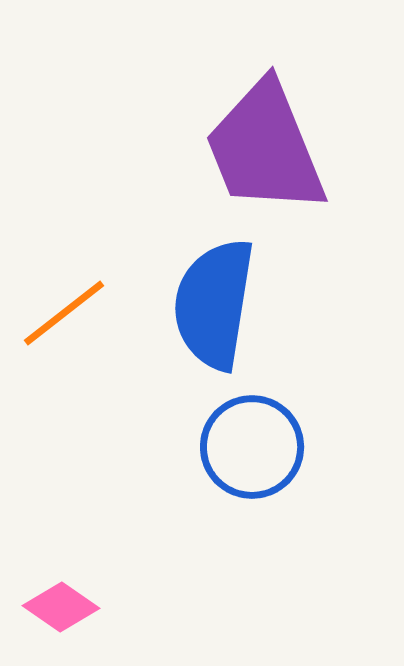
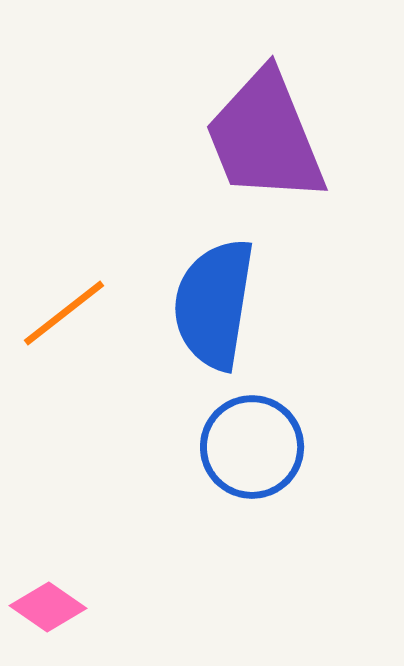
purple trapezoid: moved 11 px up
pink diamond: moved 13 px left
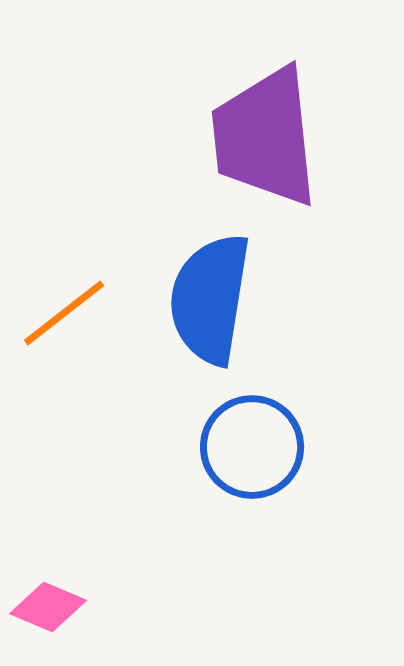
purple trapezoid: rotated 16 degrees clockwise
blue semicircle: moved 4 px left, 5 px up
pink diamond: rotated 12 degrees counterclockwise
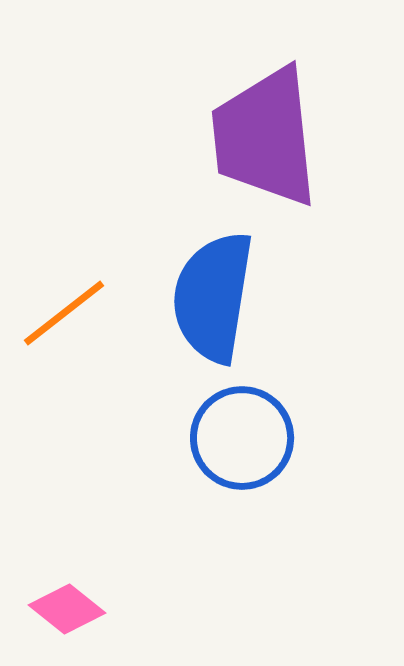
blue semicircle: moved 3 px right, 2 px up
blue circle: moved 10 px left, 9 px up
pink diamond: moved 19 px right, 2 px down; rotated 16 degrees clockwise
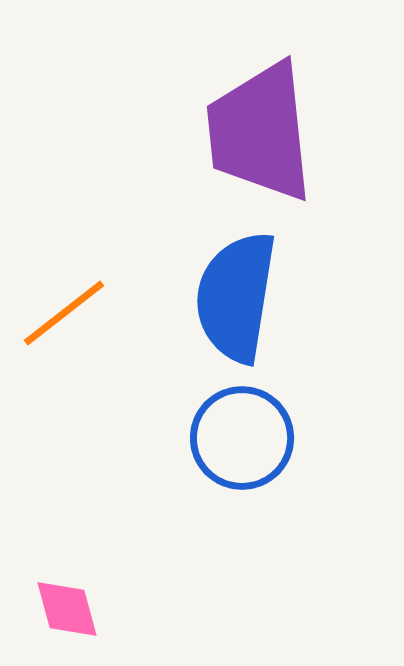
purple trapezoid: moved 5 px left, 5 px up
blue semicircle: moved 23 px right
pink diamond: rotated 36 degrees clockwise
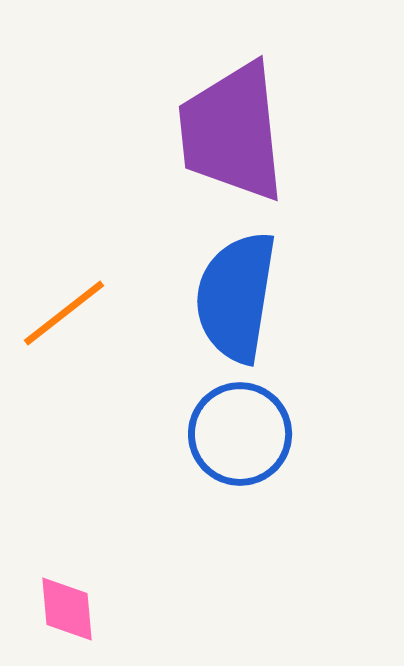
purple trapezoid: moved 28 px left
blue circle: moved 2 px left, 4 px up
pink diamond: rotated 10 degrees clockwise
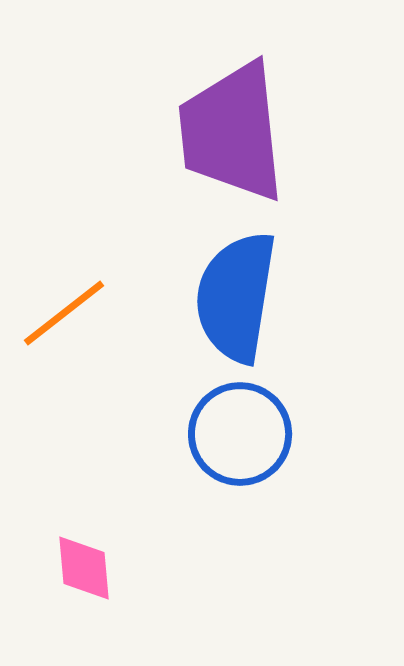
pink diamond: moved 17 px right, 41 px up
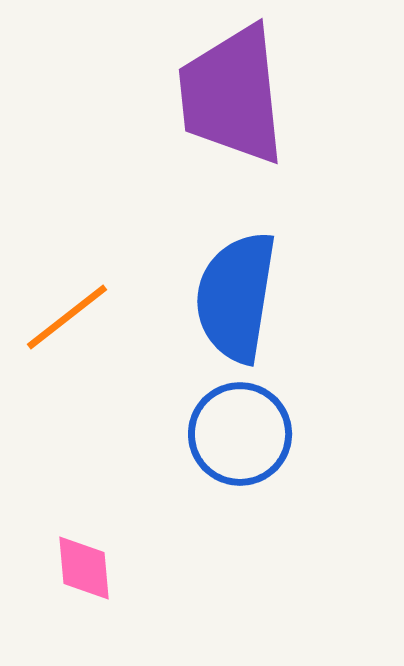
purple trapezoid: moved 37 px up
orange line: moved 3 px right, 4 px down
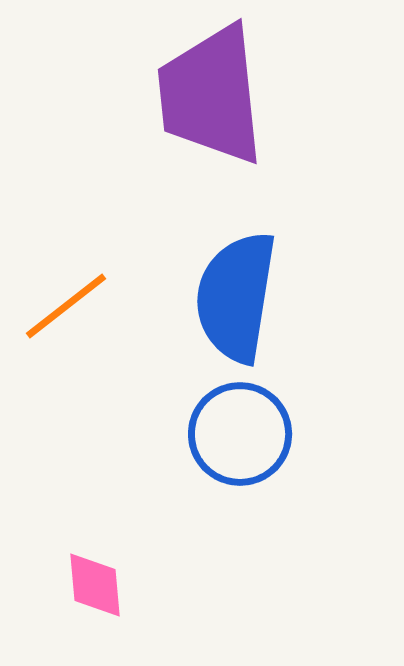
purple trapezoid: moved 21 px left
orange line: moved 1 px left, 11 px up
pink diamond: moved 11 px right, 17 px down
